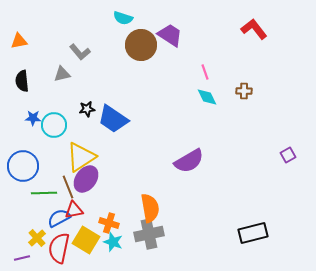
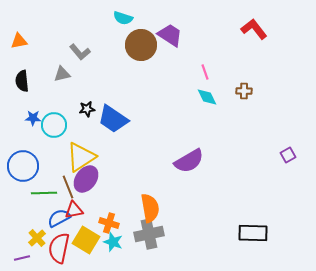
black rectangle: rotated 16 degrees clockwise
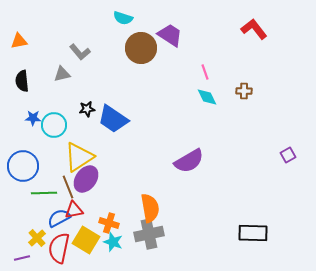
brown circle: moved 3 px down
yellow triangle: moved 2 px left
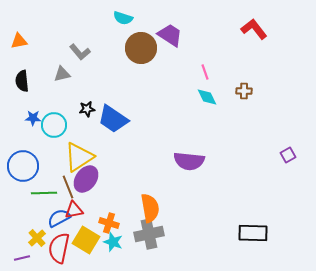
purple semicircle: rotated 36 degrees clockwise
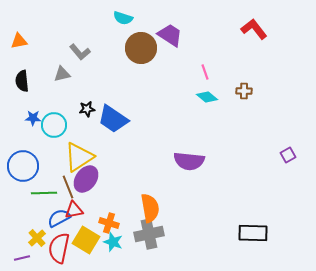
cyan diamond: rotated 25 degrees counterclockwise
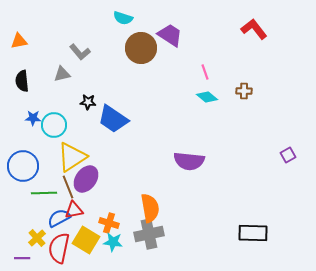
black star: moved 1 px right, 7 px up; rotated 14 degrees clockwise
yellow triangle: moved 7 px left
cyan star: rotated 12 degrees counterclockwise
purple line: rotated 14 degrees clockwise
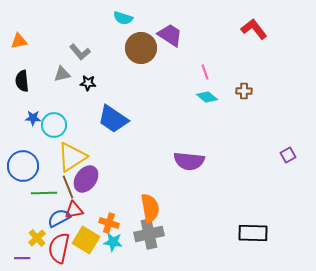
black star: moved 19 px up
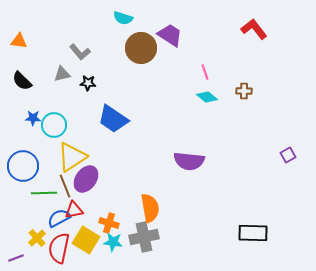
orange triangle: rotated 18 degrees clockwise
black semicircle: rotated 40 degrees counterclockwise
brown line: moved 3 px left, 1 px up
gray cross: moved 5 px left, 3 px down
purple line: moved 6 px left; rotated 21 degrees counterclockwise
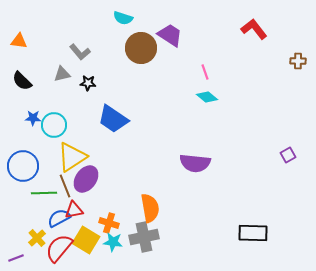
brown cross: moved 54 px right, 30 px up
purple semicircle: moved 6 px right, 2 px down
red semicircle: rotated 28 degrees clockwise
